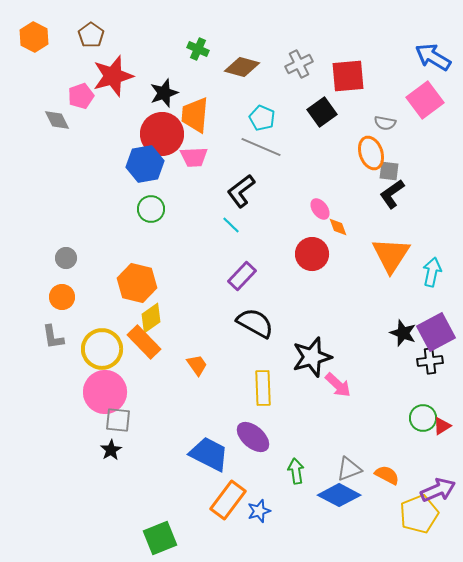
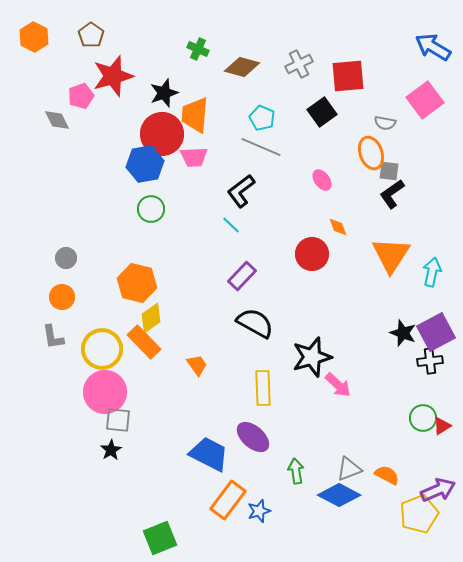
blue arrow at (433, 57): moved 10 px up
pink ellipse at (320, 209): moved 2 px right, 29 px up
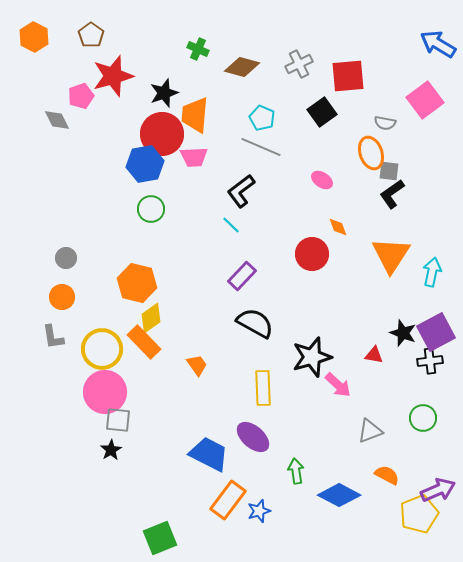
blue arrow at (433, 47): moved 5 px right, 3 px up
pink ellipse at (322, 180): rotated 20 degrees counterclockwise
red triangle at (442, 426): moved 68 px left, 71 px up; rotated 42 degrees clockwise
gray triangle at (349, 469): moved 21 px right, 38 px up
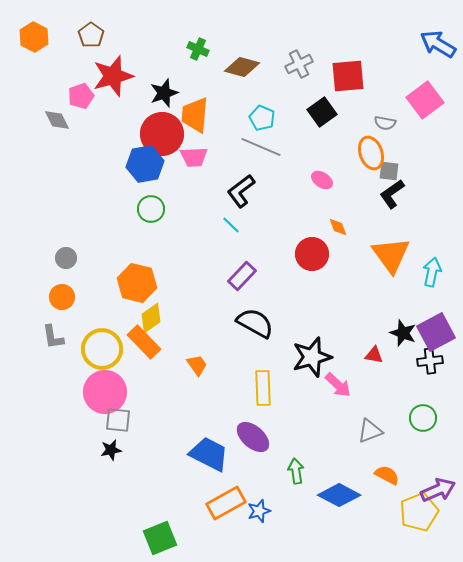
orange triangle at (391, 255): rotated 9 degrees counterclockwise
black star at (111, 450): rotated 20 degrees clockwise
orange rectangle at (228, 500): moved 2 px left, 3 px down; rotated 24 degrees clockwise
yellow pentagon at (419, 514): moved 2 px up
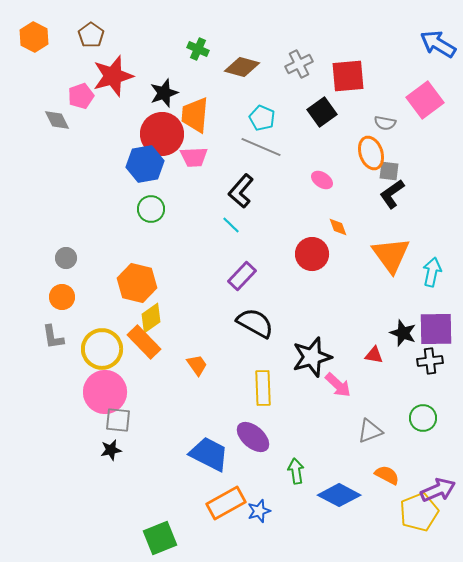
black L-shape at (241, 191): rotated 12 degrees counterclockwise
purple square at (436, 332): moved 3 px up; rotated 27 degrees clockwise
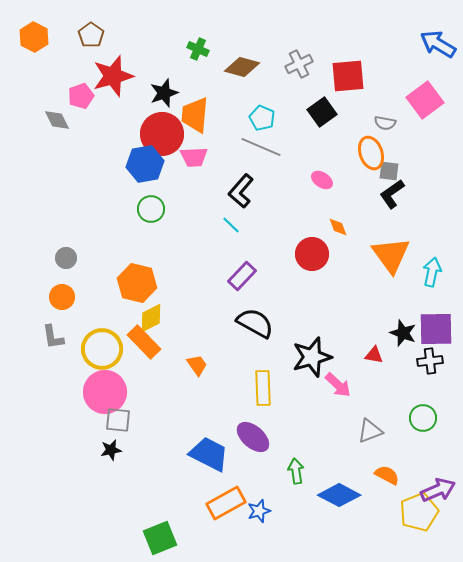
yellow diamond at (151, 318): rotated 8 degrees clockwise
